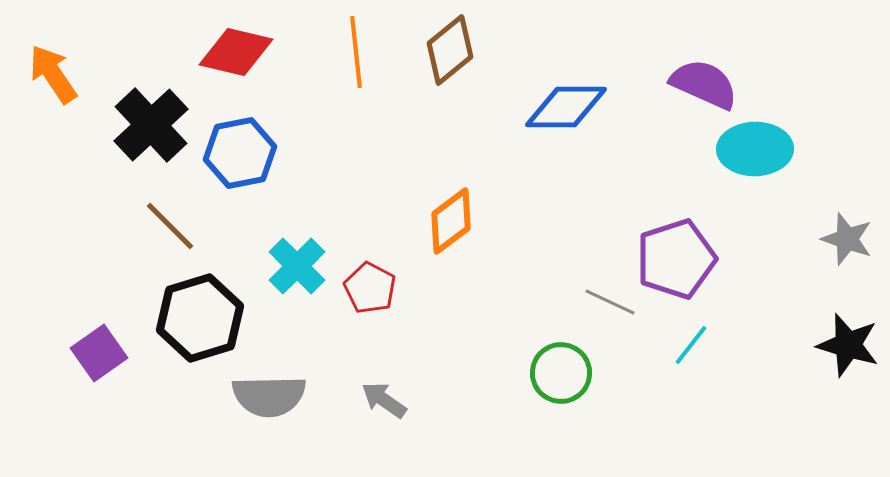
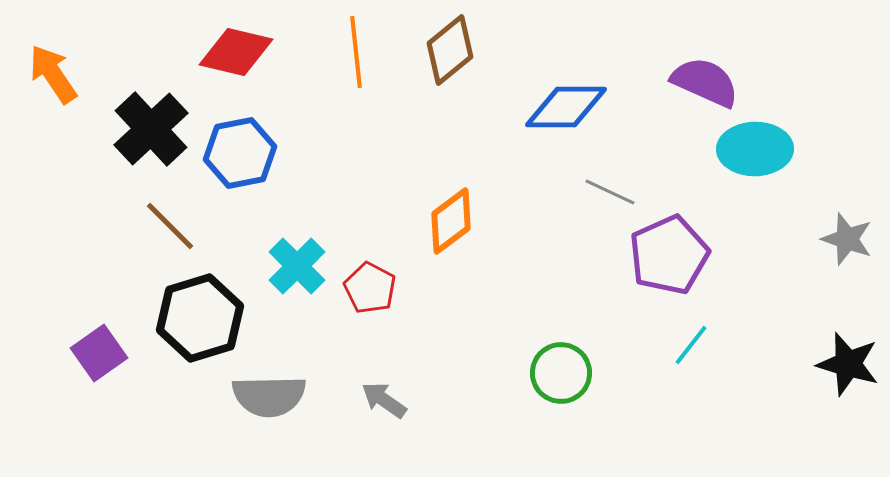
purple semicircle: moved 1 px right, 2 px up
black cross: moved 4 px down
purple pentagon: moved 7 px left, 4 px up; rotated 6 degrees counterclockwise
gray line: moved 110 px up
black star: moved 19 px down
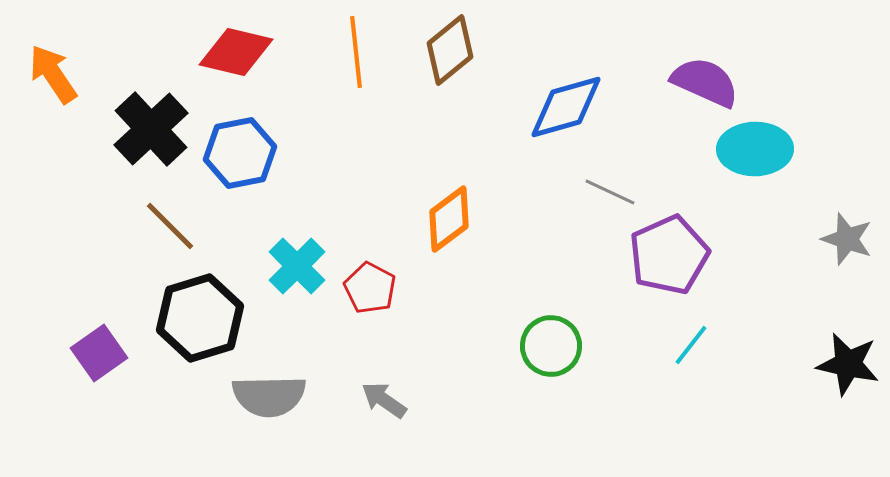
blue diamond: rotated 16 degrees counterclockwise
orange diamond: moved 2 px left, 2 px up
black star: rotated 4 degrees counterclockwise
green circle: moved 10 px left, 27 px up
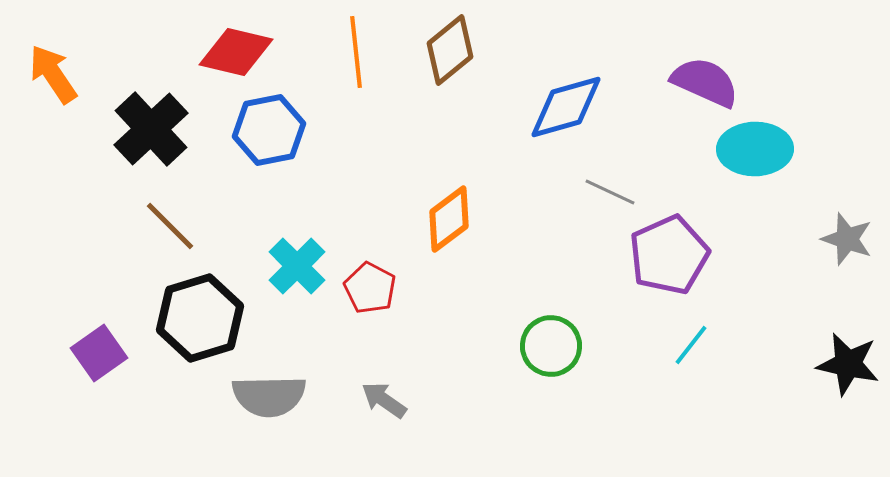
blue hexagon: moved 29 px right, 23 px up
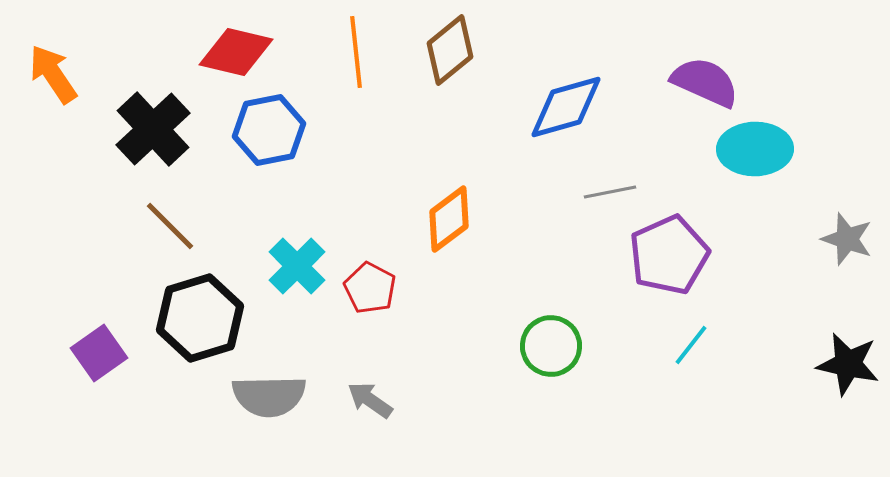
black cross: moved 2 px right
gray line: rotated 36 degrees counterclockwise
gray arrow: moved 14 px left
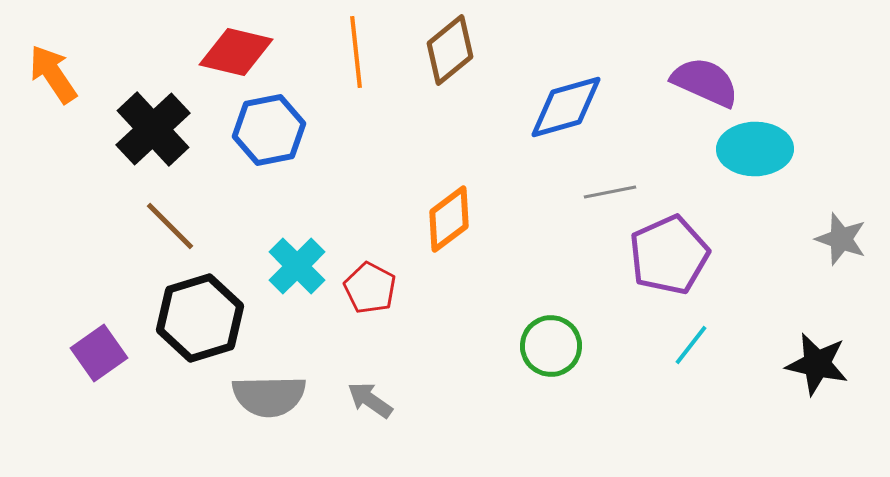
gray star: moved 6 px left
black star: moved 31 px left
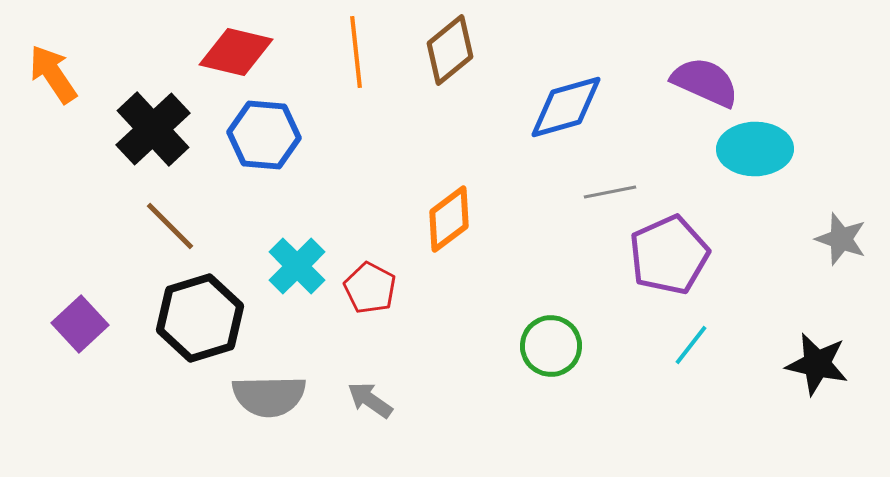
blue hexagon: moved 5 px left, 5 px down; rotated 16 degrees clockwise
purple square: moved 19 px left, 29 px up; rotated 8 degrees counterclockwise
